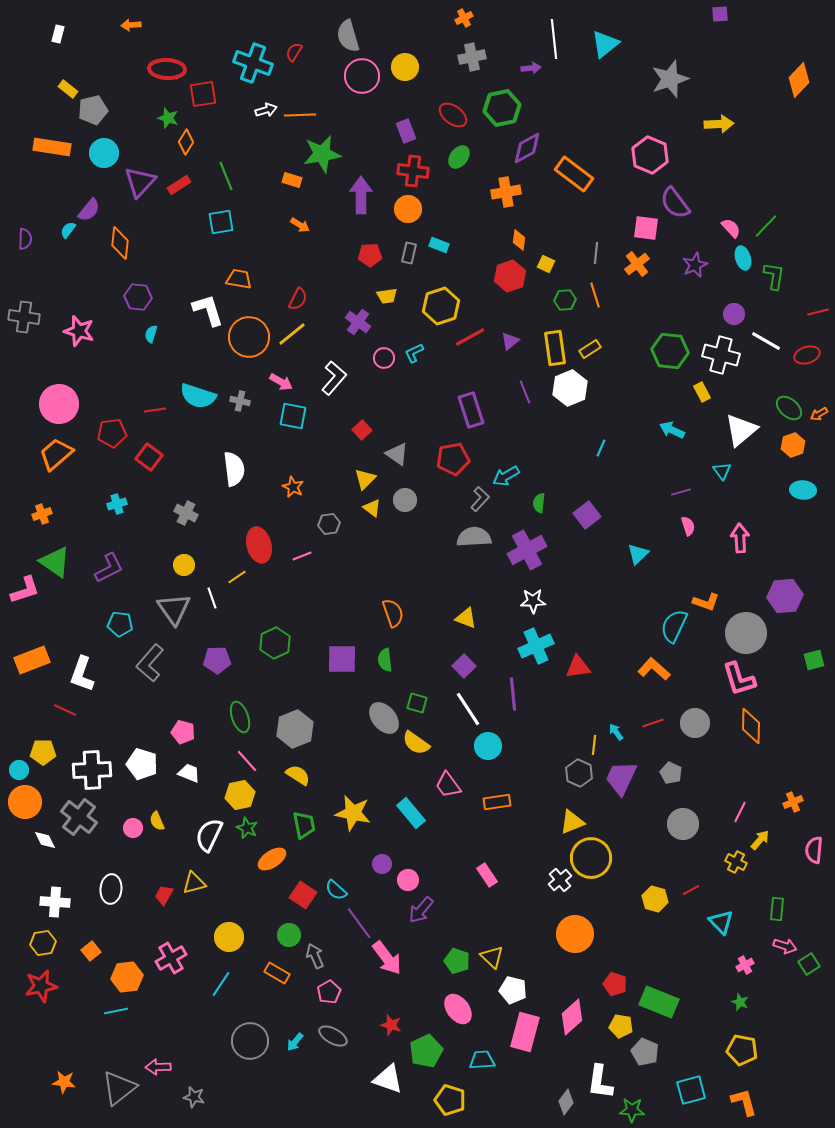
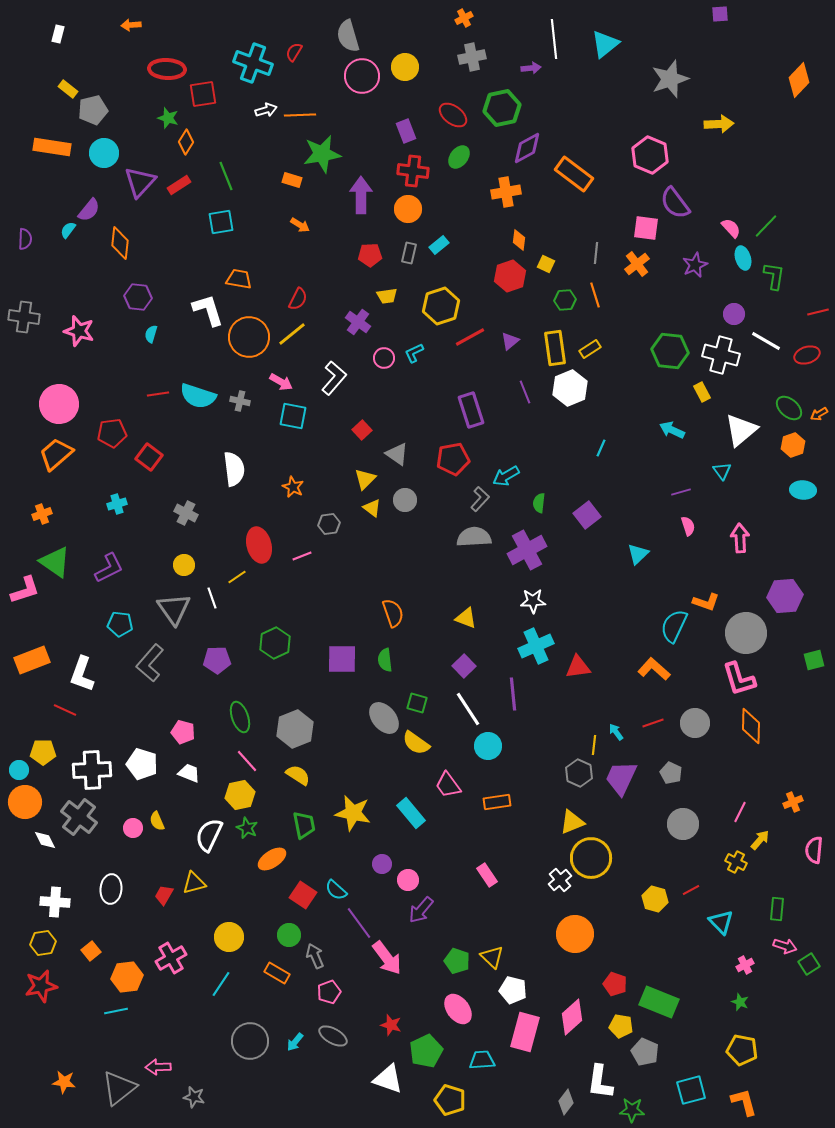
cyan rectangle at (439, 245): rotated 60 degrees counterclockwise
red line at (155, 410): moved 3 px right, 16 px up
pink pentagon at (329, 992): rotated 10 degrees clockwise
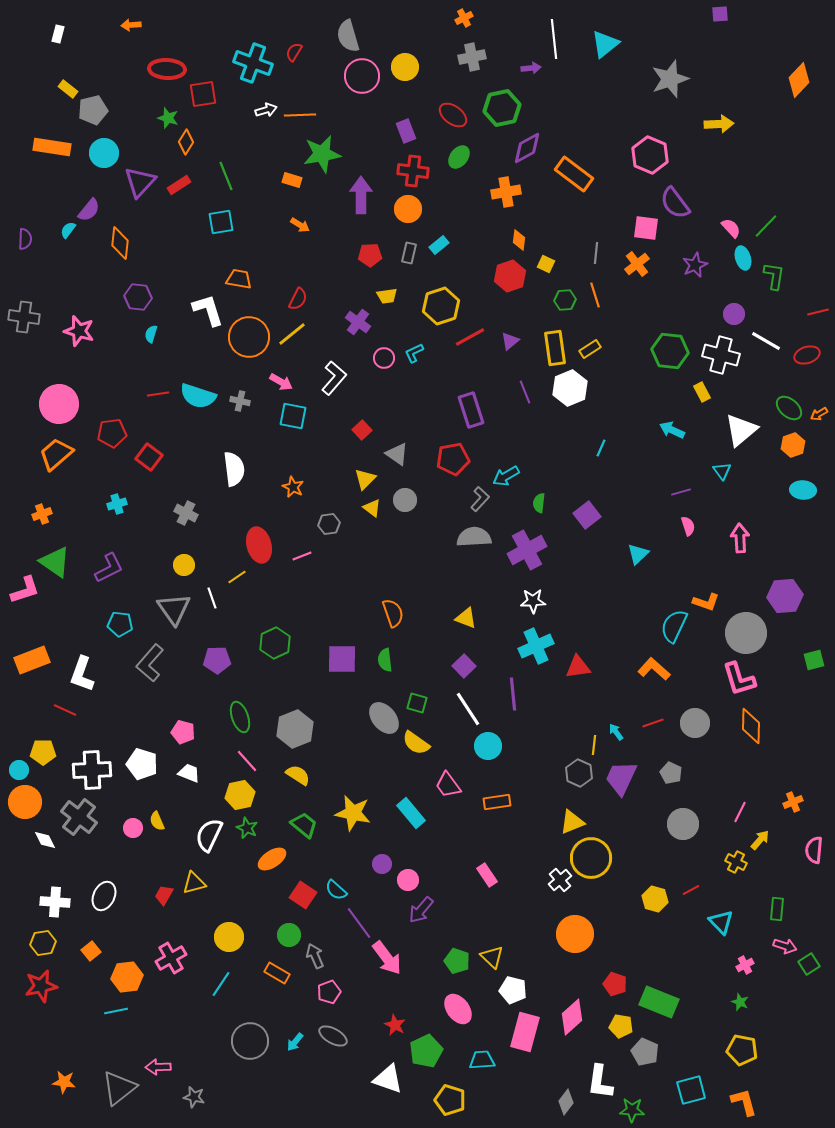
green trapezoid at (304, 825): rotated 40 degrees counterclockwise
white ellipse at (111, 889): moved 7 px left, 7 px down; rotated 20 degrees clockwise
red star at (391, 1025): moved 4 px right; rotated 10 degrees clockwise
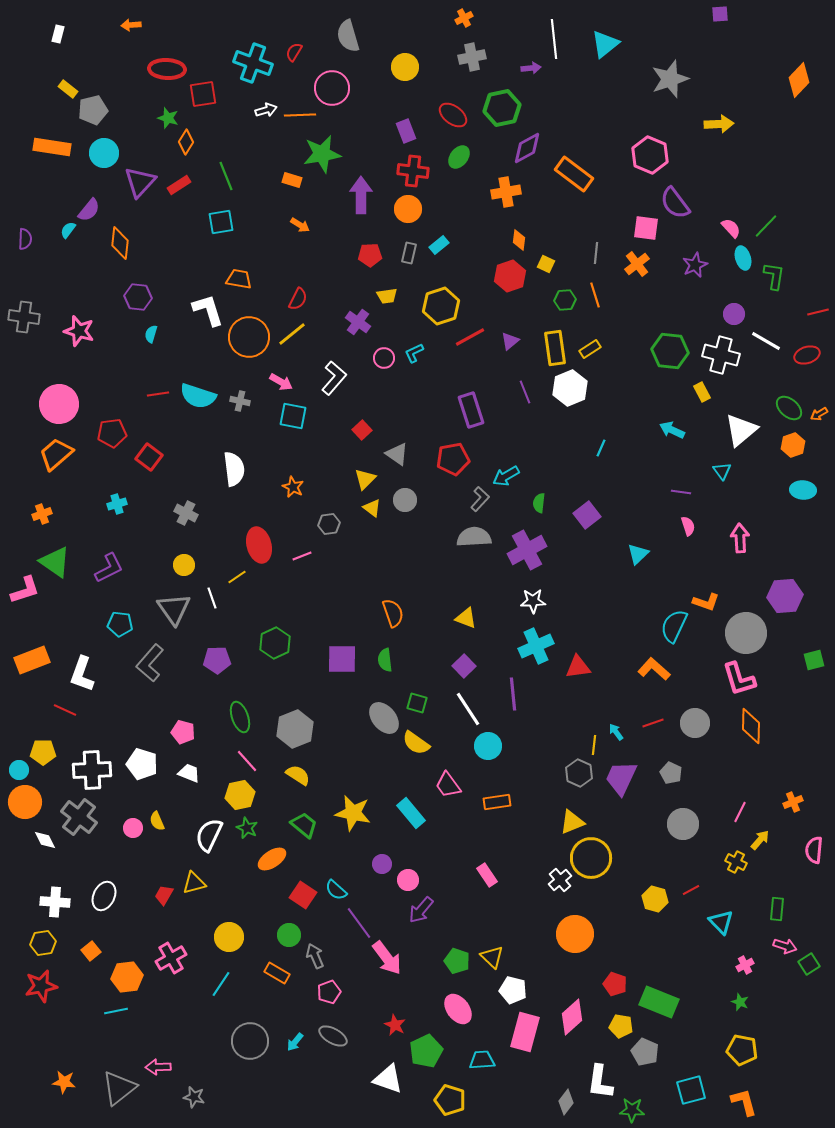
pink circle at (362, 76): moved 30 px left, 12 px down
purple line at (681, 492): rotated 24 degrees clockwise
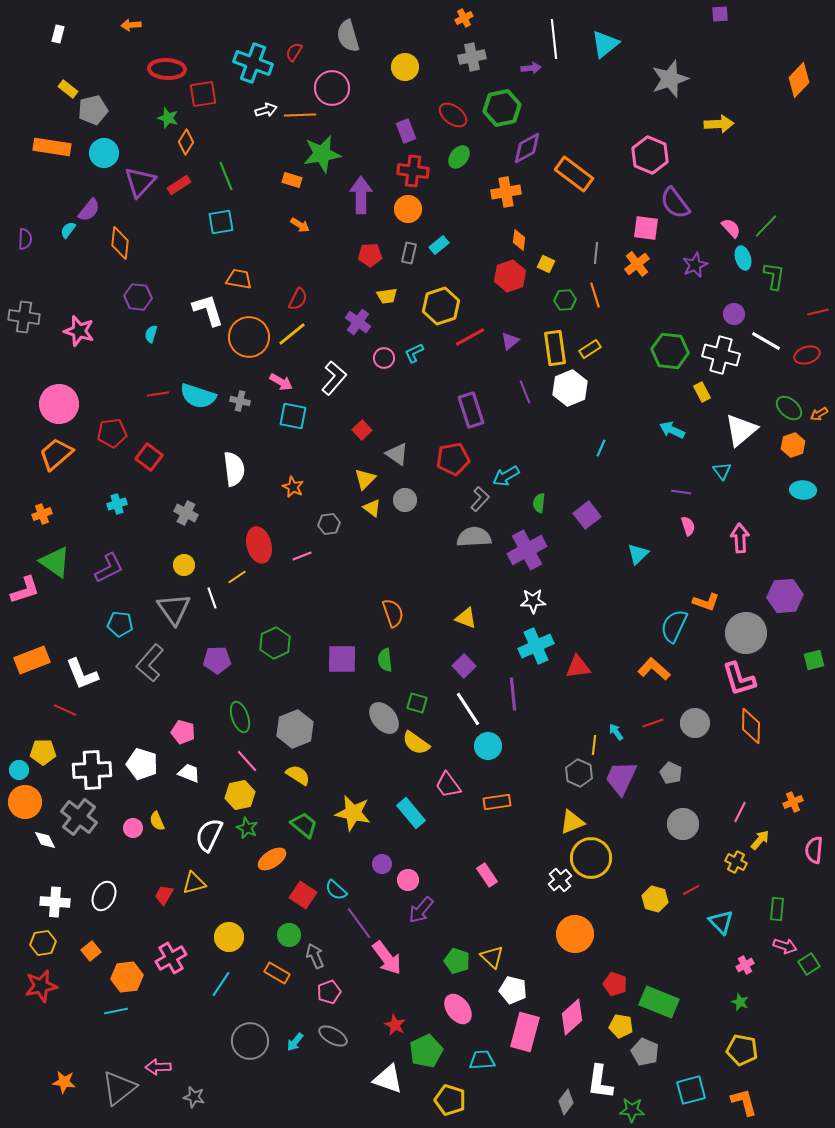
white L-shape at (82, 674): rotated 42 degrees counterclockwise
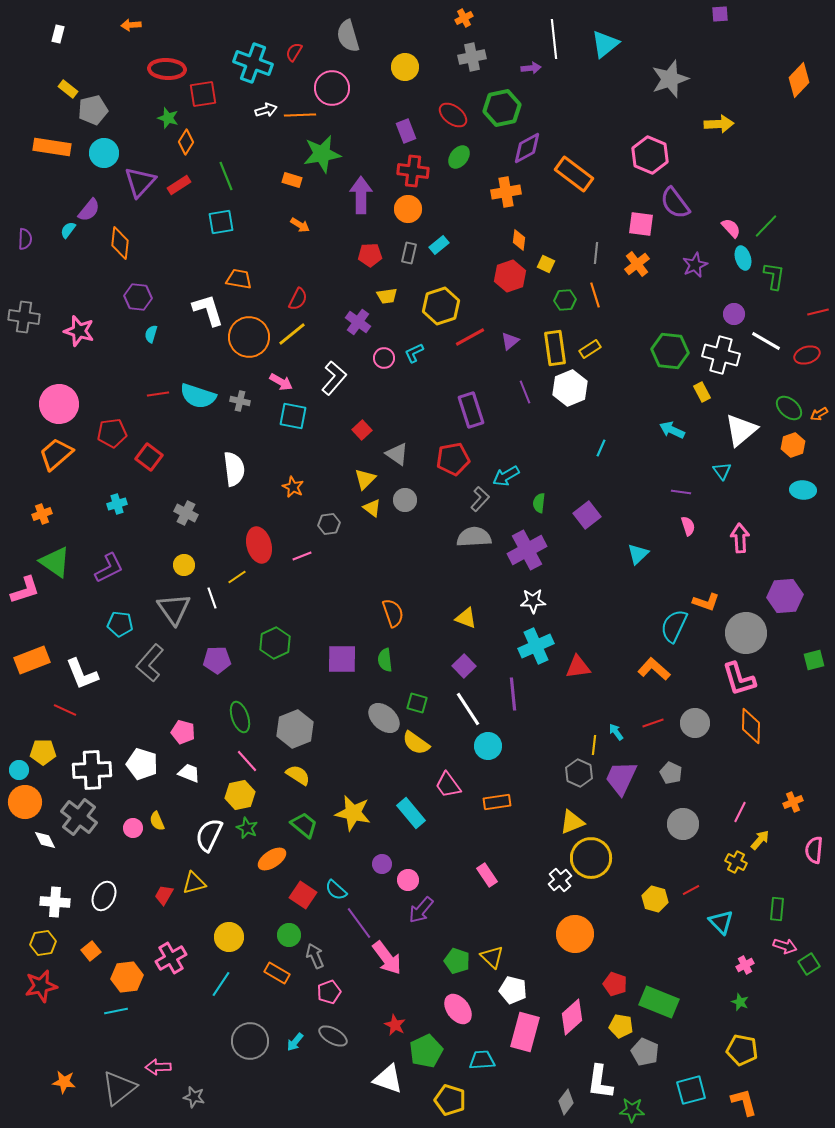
pink square at (646, 228): moved 5 px left, 4 px up
gray ellipse at (384, 718): rotated 8 degrees counterclockwise
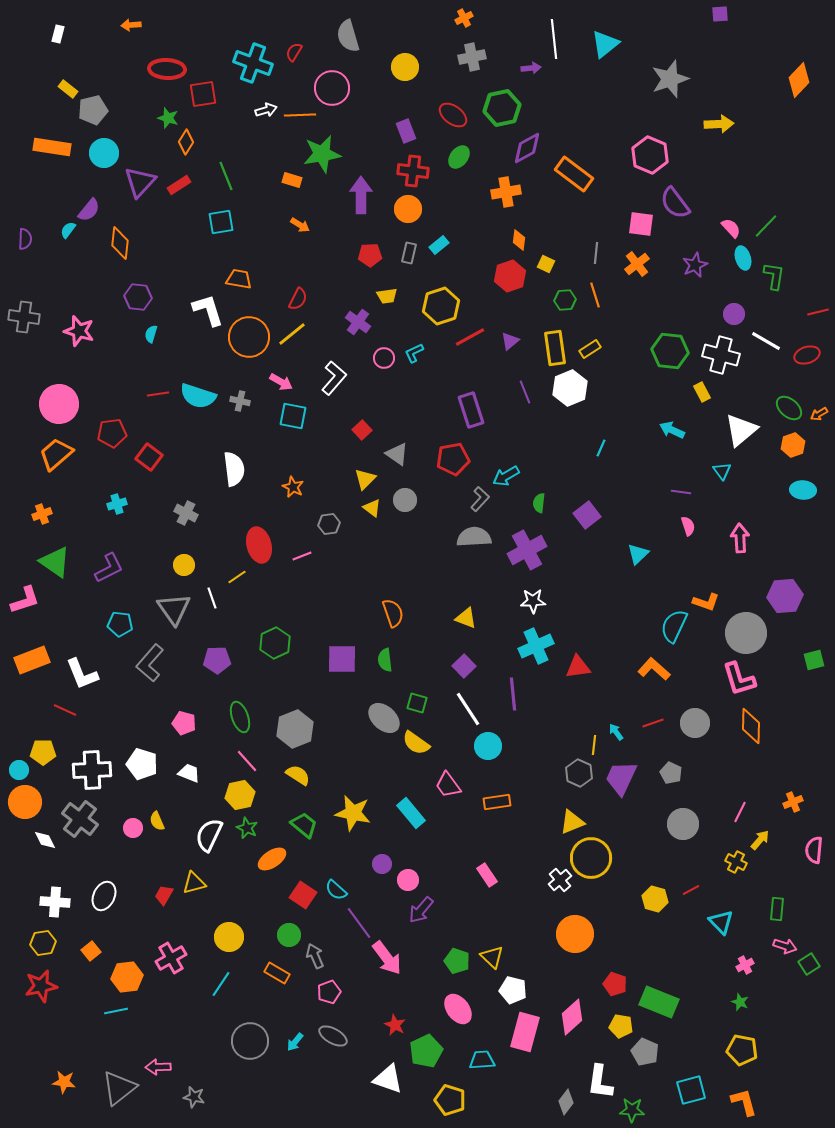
pink L-shape at (25, 590): moved 10 px down
pink pentagon at (183, 732): moved 1 px right, 9 px up
gray cross at (79, 817): moved 1 px right, 2 px down
